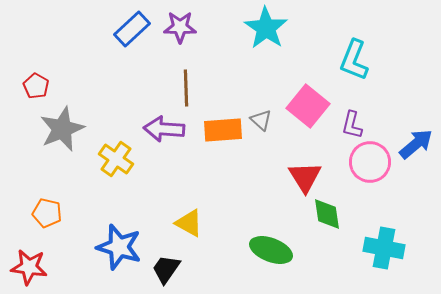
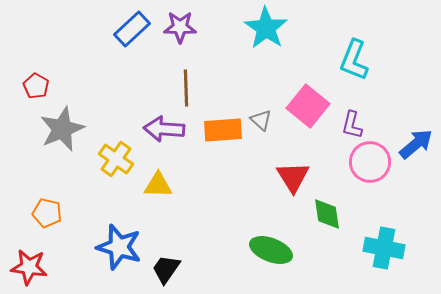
red triangle: moved 12 px left
yellow triangle: moved 31 px left, 38 px up; rotated 28 degrees counterclockwise
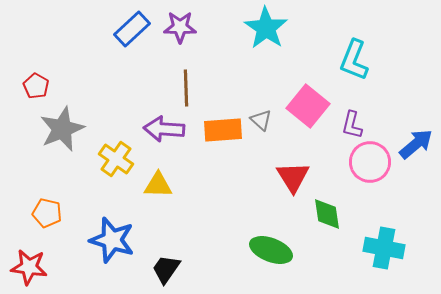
blue star: moved 7 px left, 7 px up
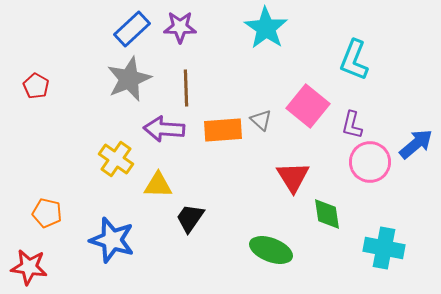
gray star: moved 67 px right, 50 px up
black trapezoid: moved 24 px right, 51 px up
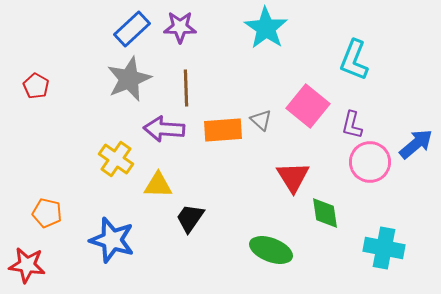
green diamond: moved 2 px left, 1 px up
red star: moved 2 px left, 2 px up
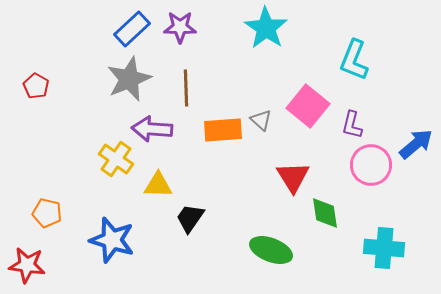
purple arrow: moved 12 px left
pink circle: moved 1 px right, 3 px down
cyan cross: rotated 6 degrees counterclockwise
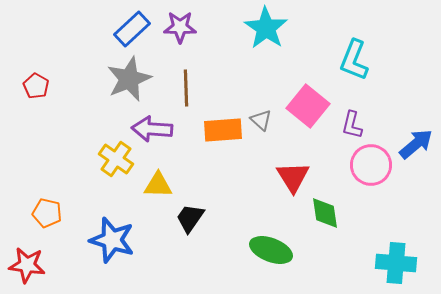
cyan cross: moved 12 px right, 15 px down
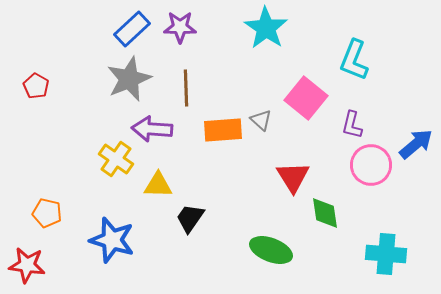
pink square: moved 2 px left, 8 px up
cyan cross: moved 10 px left, 9 px up
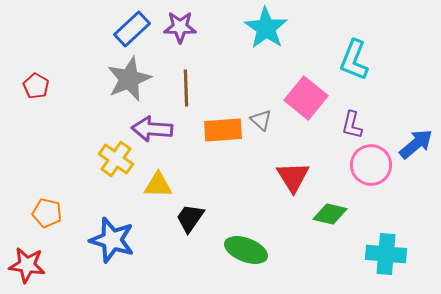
green diamond: moved 5 px right, 1 px down; rotated 68 degrees counterclockwise
green ellipse: moved 25 px left
